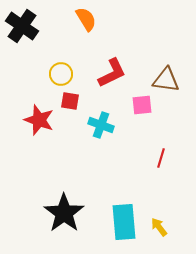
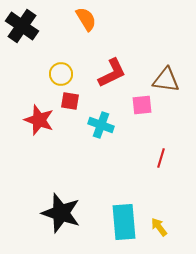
black star: moved 3 px left; rotated 18 degrees counterclockwise
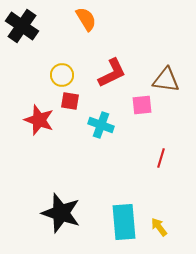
yellow circle: moved 1 px right, 1 px down
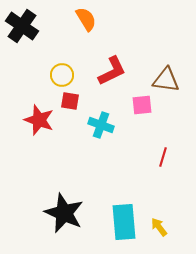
red L-shape: moved 2 px up
red line: moved 2 px right, 1 px up
black star: moved 3 px right; rotated 6 degrees clockwise
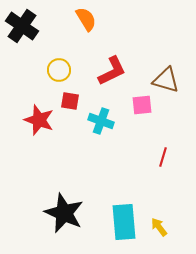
yellow circle: moved 3 px left, 5 px up
brown triangle: rotated 8 degrees clockwise
cyan cross: moved 4 px up
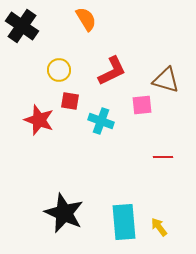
red line: rotated 72 degrees clockwise
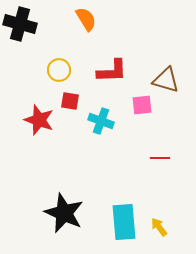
black cross: moved 2 px left, 2 px up; rotated 20 degrees counterclockwise
red L-shape: rotated 24 degrees clockwise
red line: moved 3 px left, 1 px down
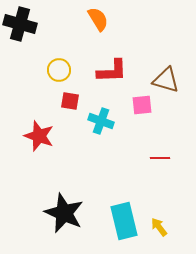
orange semicircle: moved 12 px right
red star: moved 16 px down
cyan rectangle: moved 1 px up; rotated 9 degrees counterclockwise
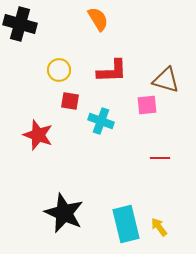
pink square: moved 5 px right
red star: moved 1 px left, 1 px up
cyan rectangle: moved 2 px right, 3 px down
